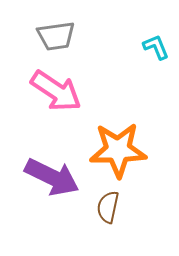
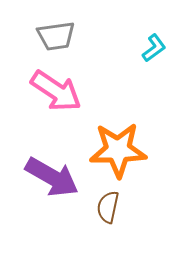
cyan L-shape: moved 2 px left, 1 px down; rotated 76 degrees clockwise
purple arrow: rotated 4 degrees clockwise
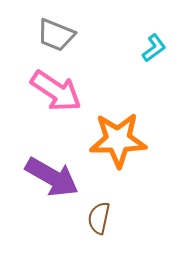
gray trapezoid: moved 1 px up; rotated 30 degrees clockwise
orange star: moved 10 px up
brown semicircle: moved 9 px left, 11 px down
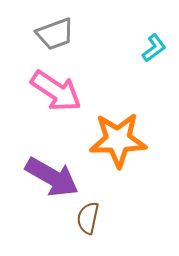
gray trapezoid: moved 1 px left, 1 px up; rotated 42 degrees counterclockwise
brown semicircle: moved 11 px left
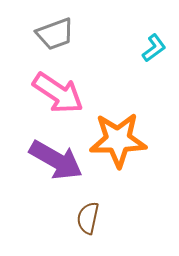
pink arrow: moved 2 px right, 2 px down
purple arrow: moved 4 px right, 17 px up
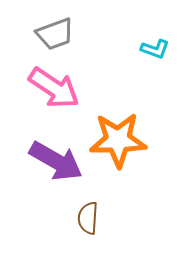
cyan L-shape: moved 1 px right, 1 px down; rotated 56 degrees clockwise
pink arrow: moved 4 px left, 5 px up
purple arrow: moved 1 px down
brown semicircle: rotated 8 degrees counterclockwise
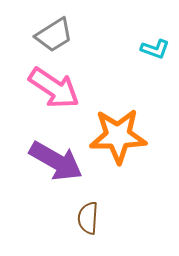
gray trapezoid: moved 1 px left, 1 px down; rotated 12 degrees counterclockwise
orange star: moved 4 px up
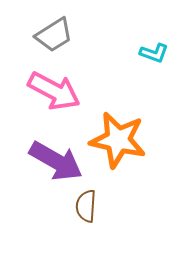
cyan L-shape: moved 1 px left, 4 px down
pink arrow: moved 3 px down; rotated 6 degrees counterclockwise
orange star: moved 4 px down; rotated 14 degrees clockwise
brown semicircle: moved 2 px left, 12 px up
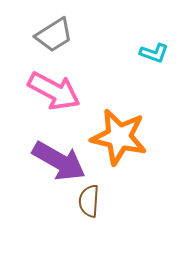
orange star: moved 1 px right, 3 px up
purple arrow: moved 3 px right
brown semicircle: moved 3 px right, 5 px up
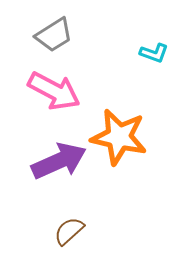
purple arrow: rotated 54 degrees counterclockwise
brown semicircle: moved 20 px left, 30 px down; rotated 44 degrees clockwise
